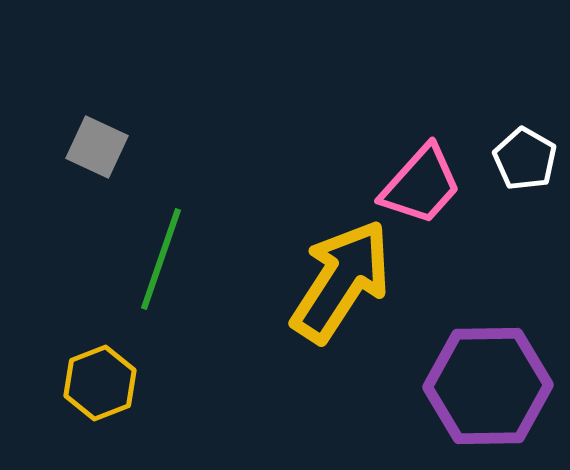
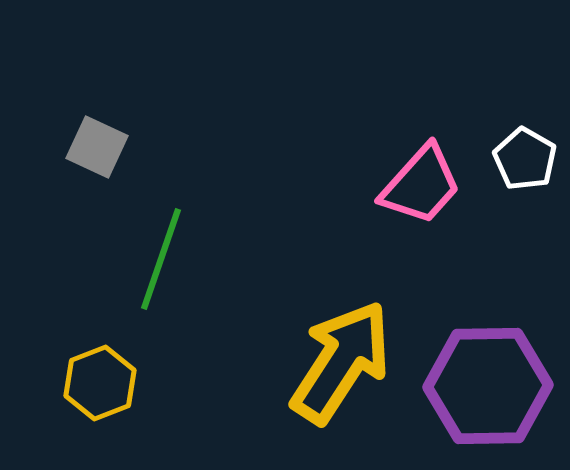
yellow arrow: moved 81 px down
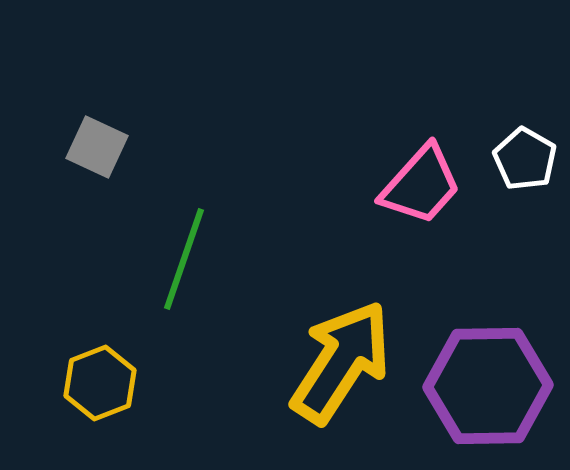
green line: moved 23 px right
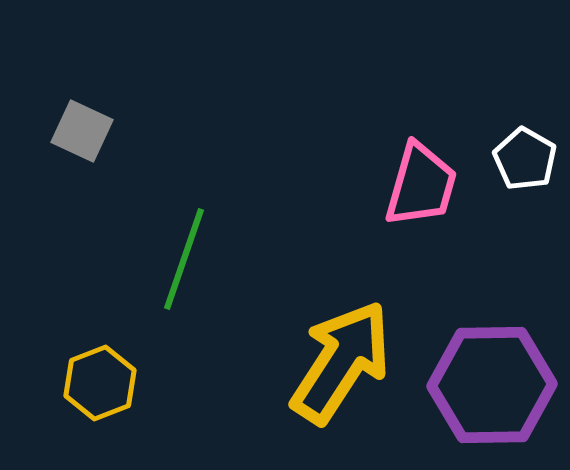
gray square: moved 15 px left, 16 px up
pink trapezoid: rotated 26 degrees counterclockwise
purple hexagon: moved 4 px right, 1 px up
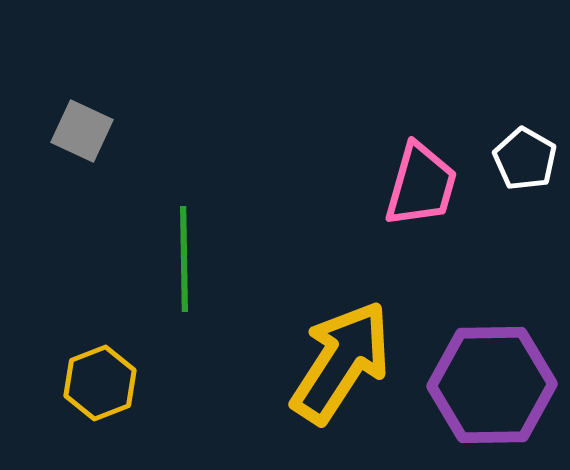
green line: rotated 20 degrees counterclockwise
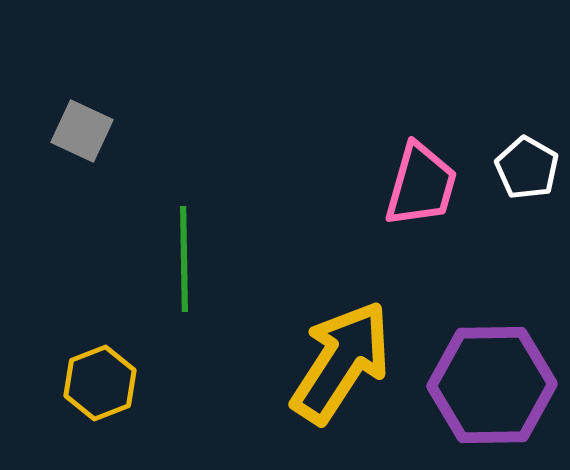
white pentagon: moved 2 px right, 9 px down
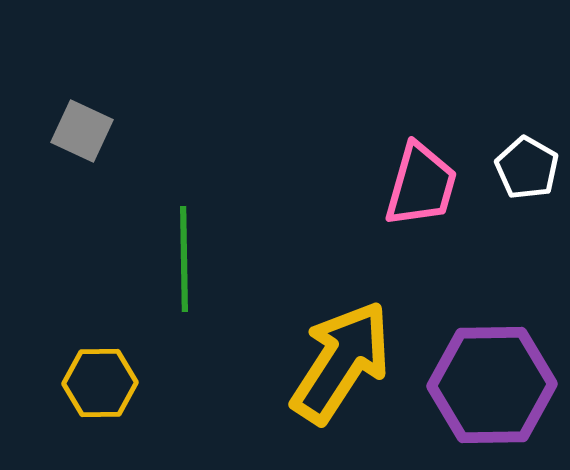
yellow hexagon: rotated 20 degrees clockwise
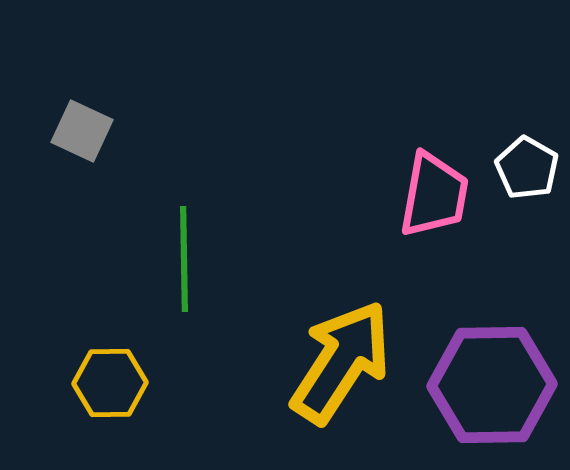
pink trapezoid: moved 13 px right, 10 px down; rotated 6 degrees counterclockwise
yellow hexagon: moved 10 px right
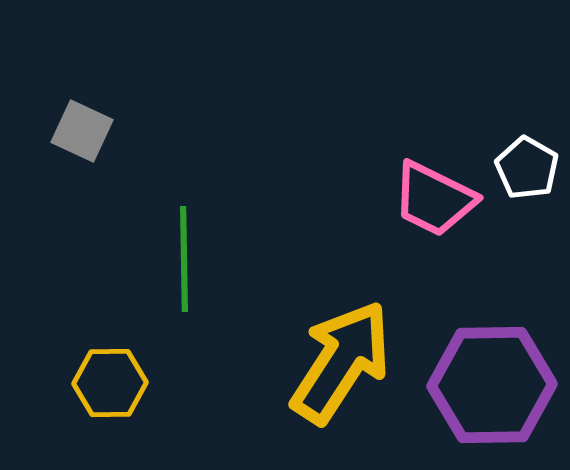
pink trapezoid: moved 4 px down; rotated 106 degrees clockwise
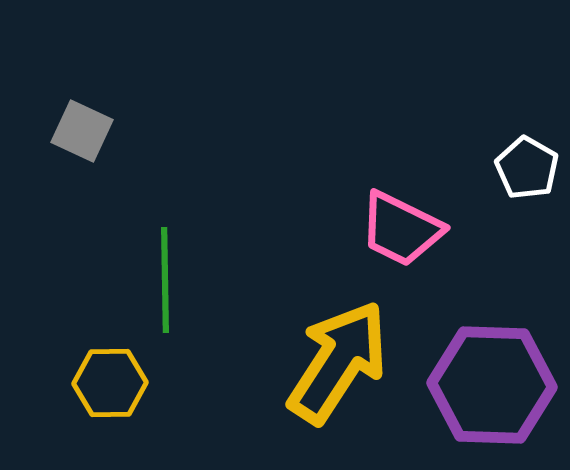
pink trapezoid: moved 33 px left, 30 px down
green line: moved 19 px left, 21 px down
yellow arrow: moved 3 px left
purple hexagon: rotated 3 degrees clockwise
